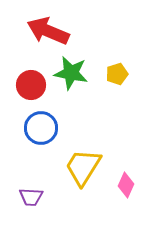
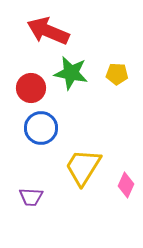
yellow pentagon: rotated 20 degrees clockwise
red circle: moved 3 px down
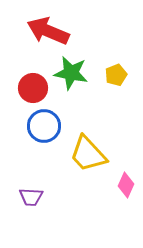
yellow pentagon: moved 1 px left, 1 px down; rotated 25 degrees counterclockwise
red circle: moved 2 px right
blue circle: moved 3 px right, 2 px up
yellow trapezoid: moved 5 px right, 13 px up; rotated 75 degrees counterclockwise
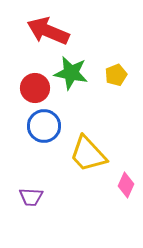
red circle: moved 2 px right
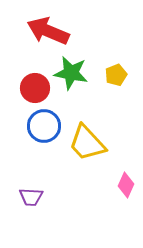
yellow trapezoid: moved 1 px left, 11 px up
